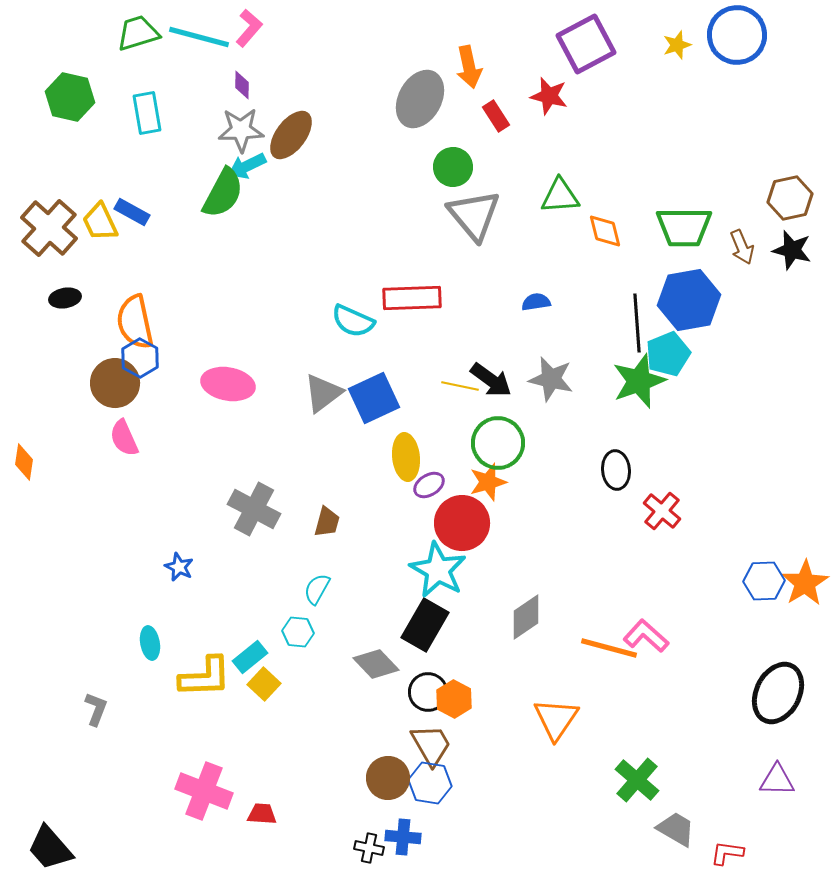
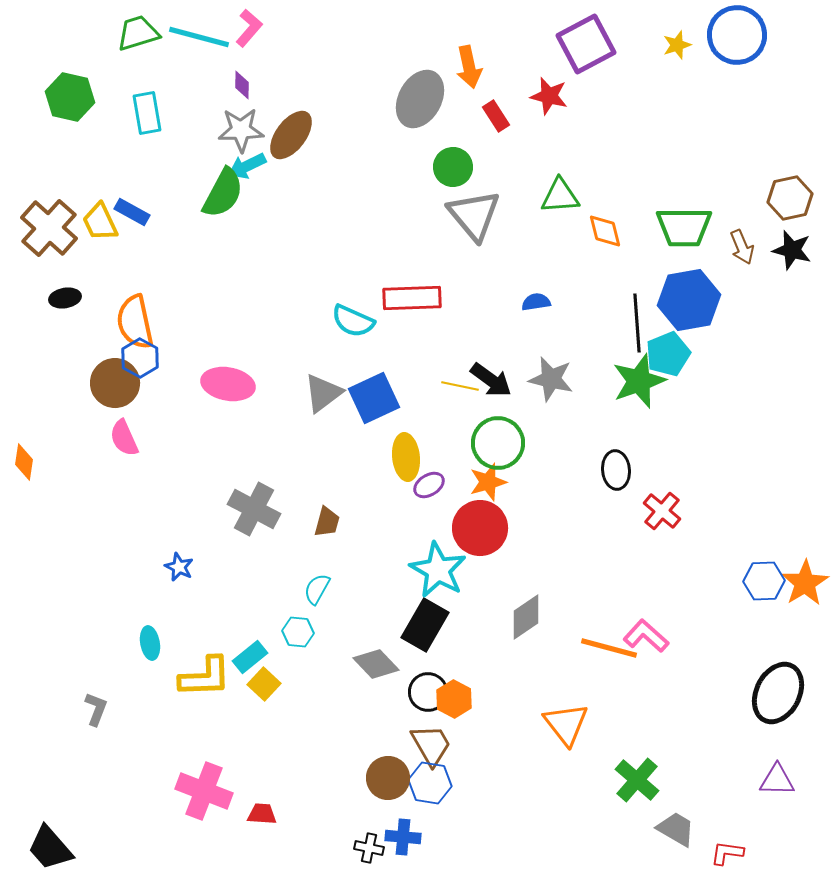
red circle at (462, 523): moved 18 px right, 5 px down
orange triangle at (556, 719): moved 10 px right, 5 px down; rotated 12 degrees counterclockwise
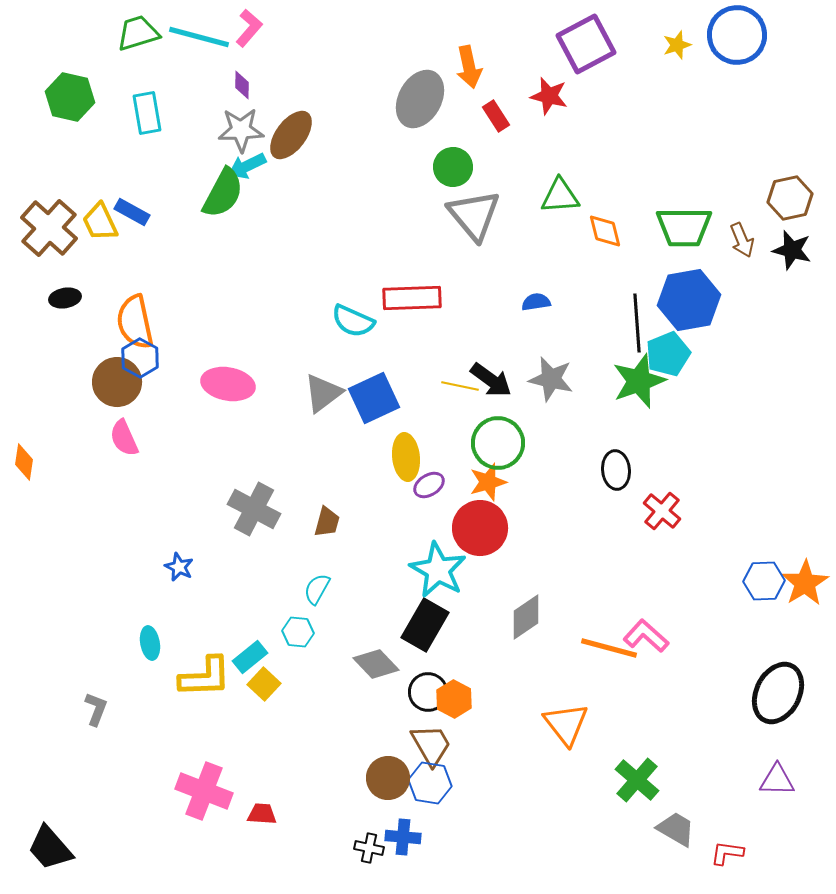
brown arrow at (742, 247): moved 7 px up
brown circle at (115, 383): moved 2 px right, 1 px up
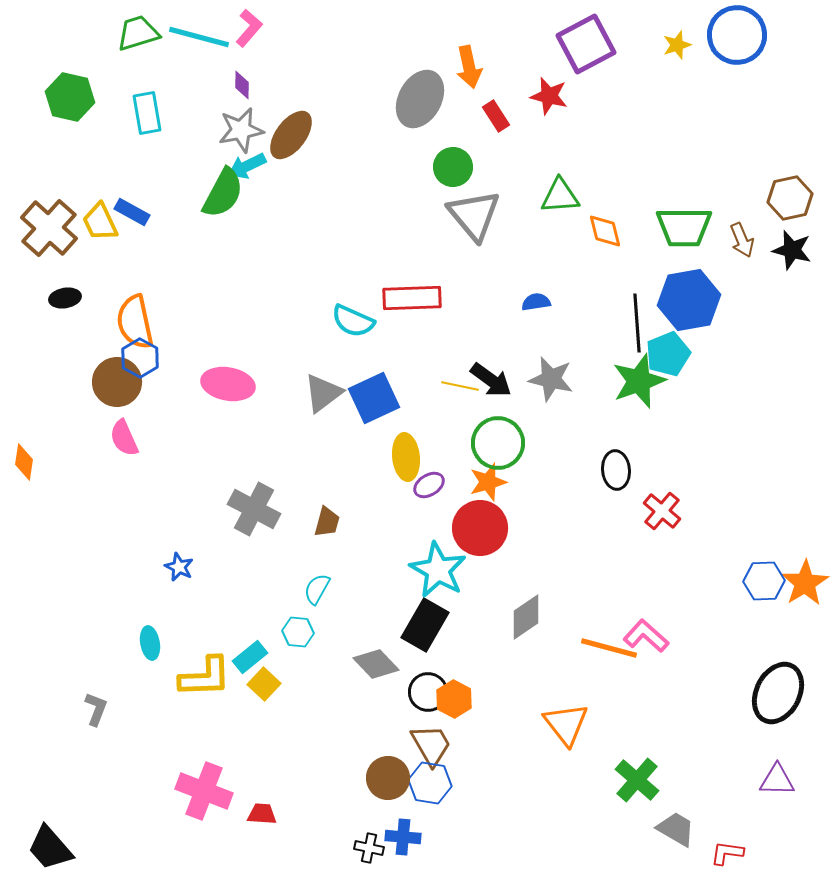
gray star at (241, 130): rotated 9 degrees counterclockwise
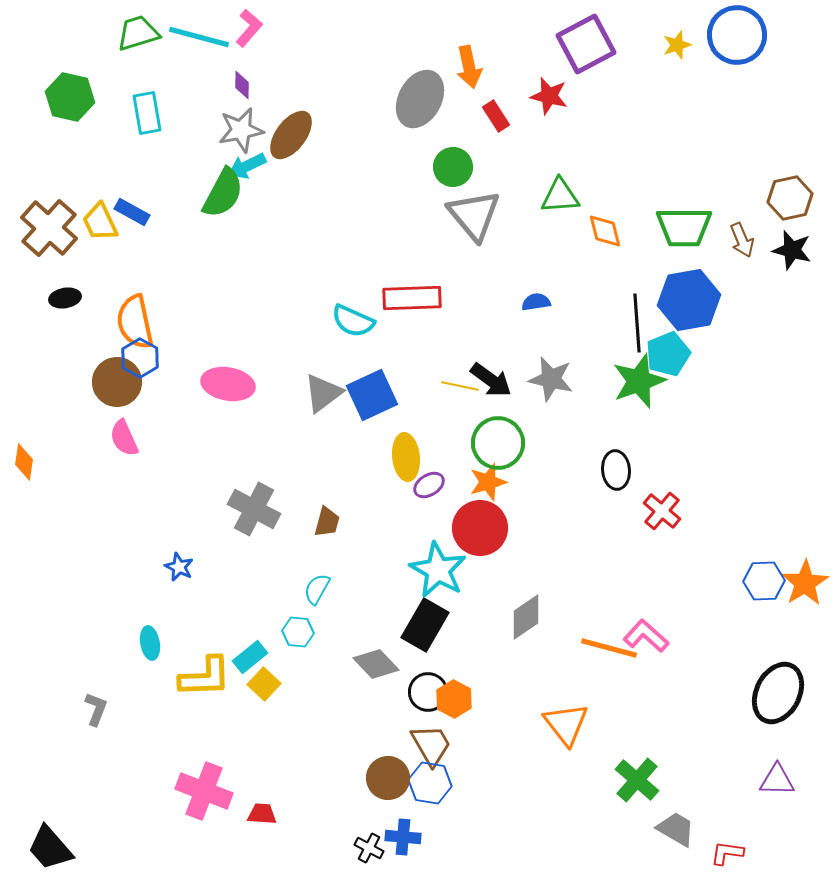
blue square at (374, 398): moved 2 px left, 3 px up
black cross at (369, 848): rotated 16 degrees clockwise
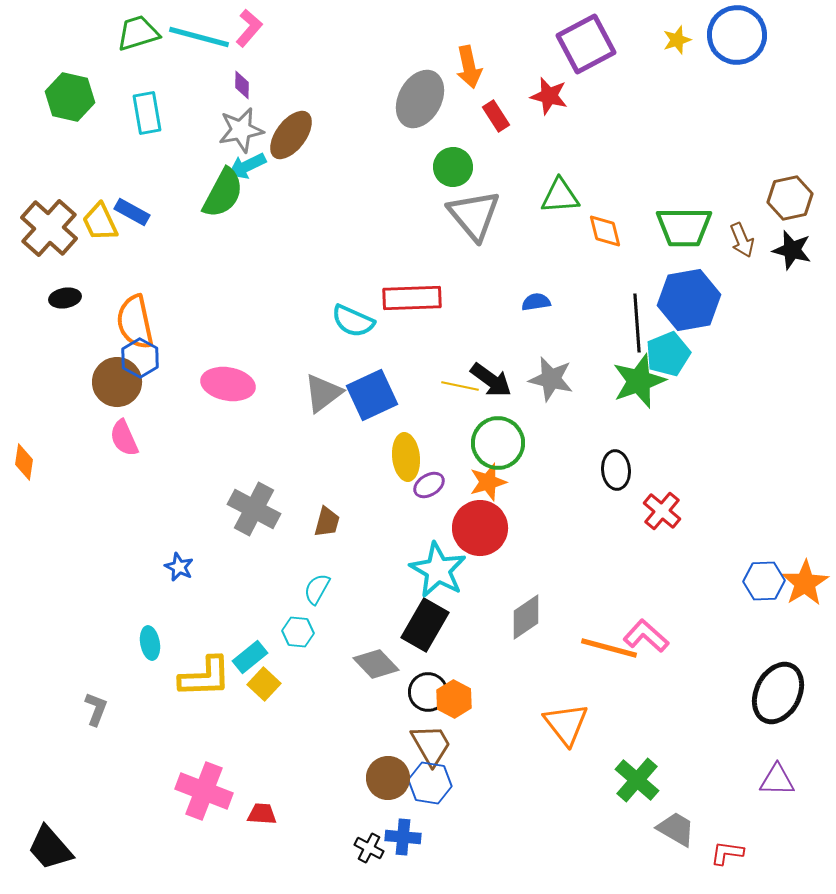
yellow star at (677, 45): moved 5 px up
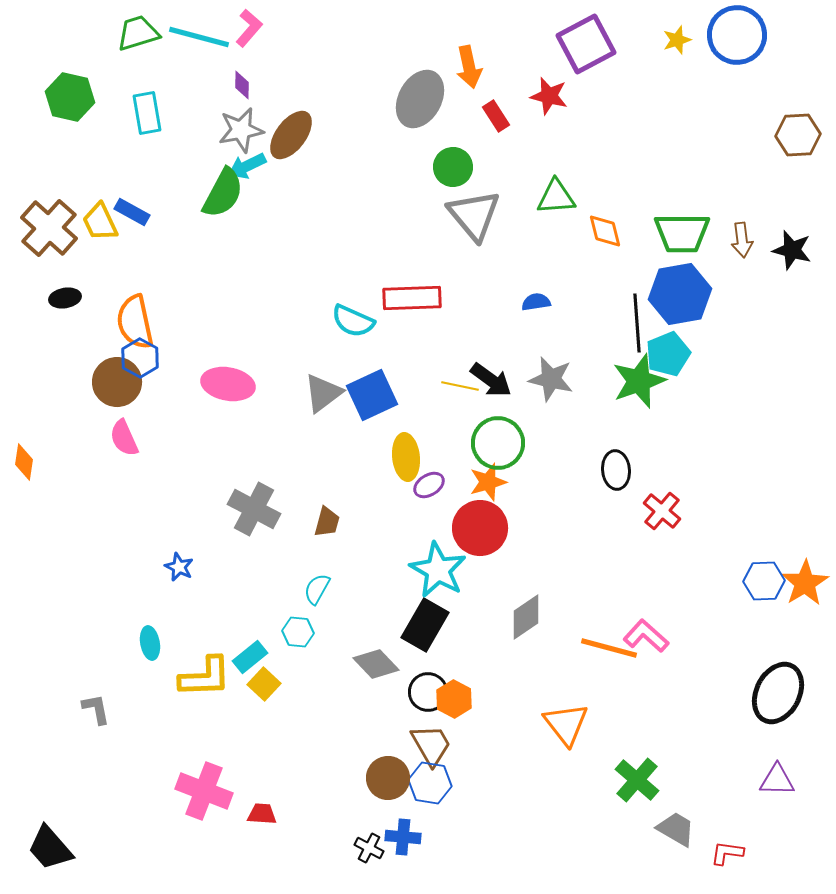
green triangle at (560, 196): moved 4 px left, 1 px down
brown hexagon at (790, 198): moved 8 px right, 63 px up; rotated 9 degrees clockwise
green trapezoid at (684, 227): moved 2 px left, 6 px down
brown arrow at (742, 240): rotated 16 degrees clockwise
blue hexagon at (689, 300): moved 9 px left, 6 px up
gray L-shape at (96, 709): rotated 32 degrees counterclockwise
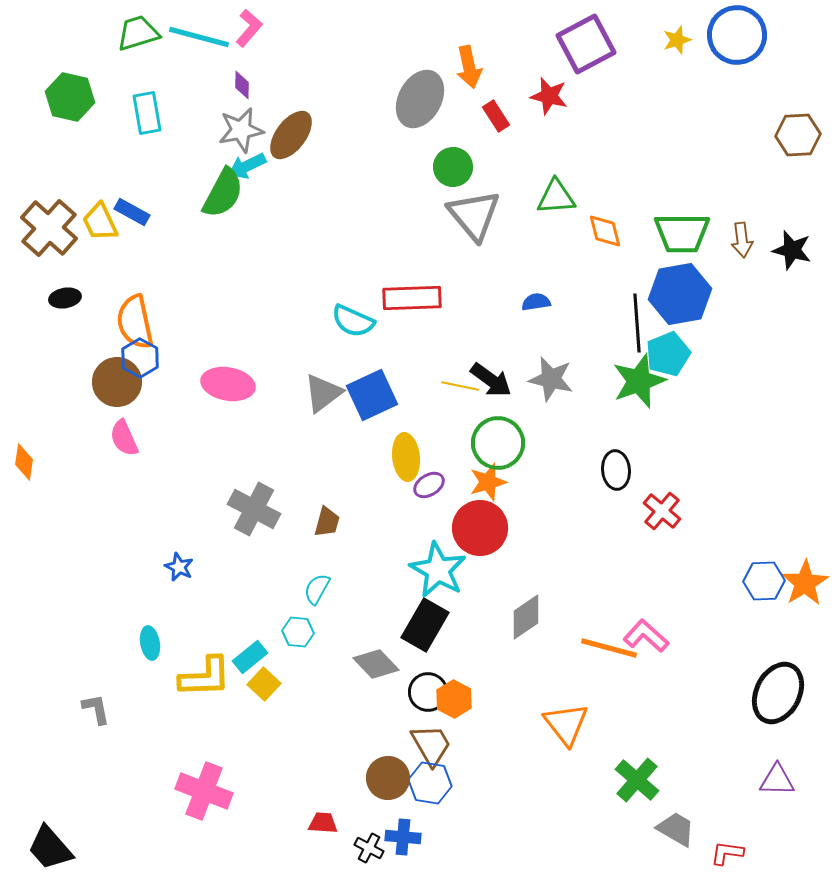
red trapezoid at (262, 814): moved 61 px right, 9 px down
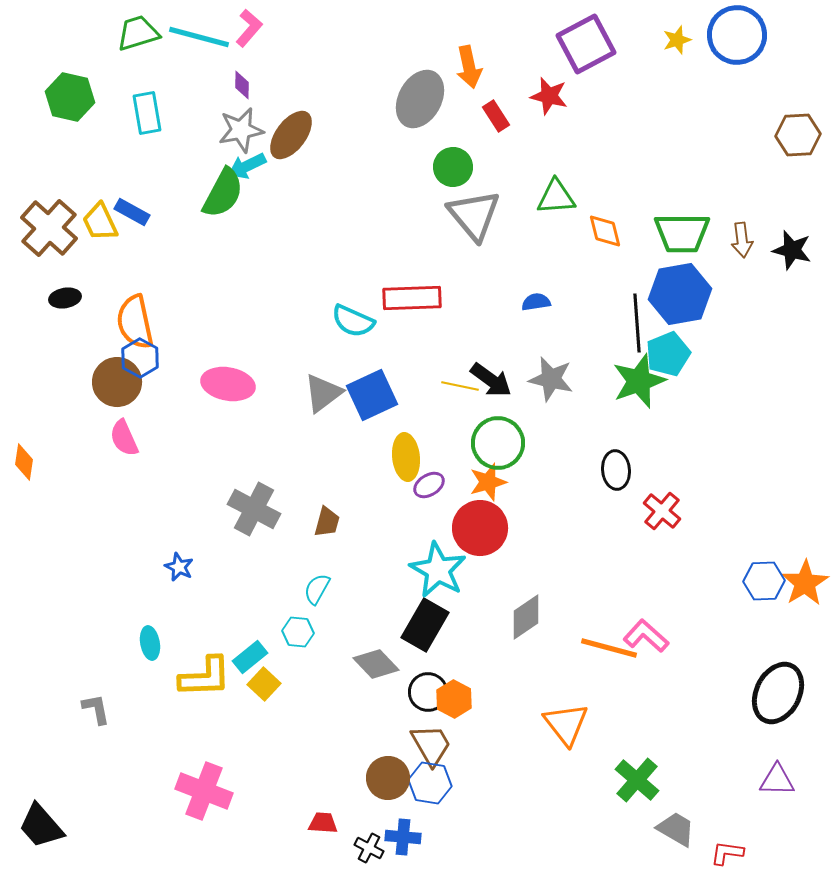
black trapezoid at (50, 848): moved 9 px left, 22 px up
